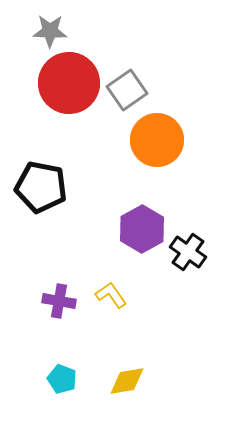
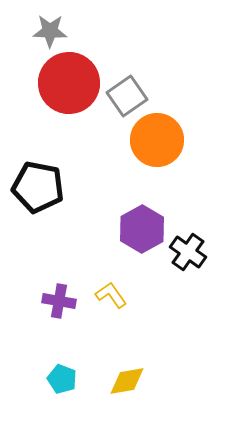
gray square: moved 6 px down
black pentagon: moved 3 px left
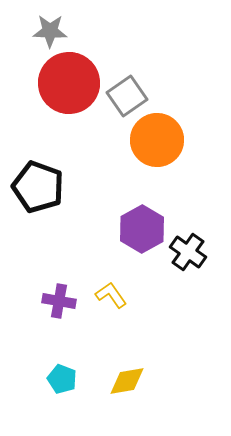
black pentagon: rotated 9 degrees clockwise
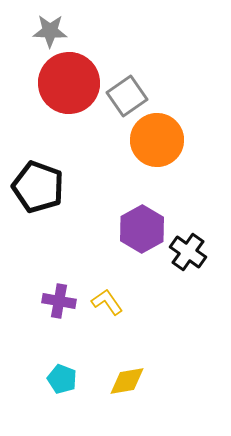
yellow L-shape: moved 4 px left, 7 px down
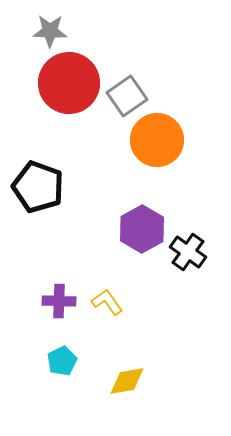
purple cross: rotated 8 degrees counterclockwise
cyan pentagon: moved 18 px up; rotated 24 degrees clockwise
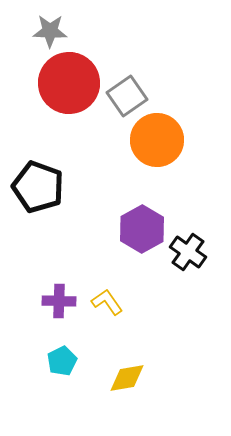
yellow diamond: moved 3 px up
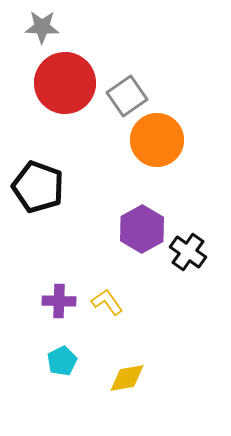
gray star: moved 8 px left, 4 px up
red circle: moved 4 px left
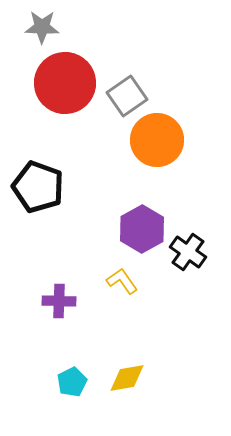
yellow L-shape: moved 15 px right, 21 px up
cyan pentagon: moved 10 px right, 21 px down
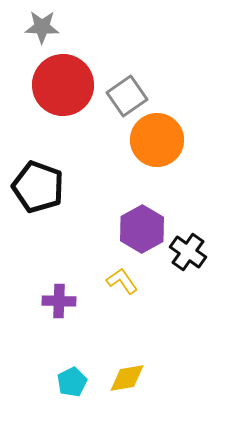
red circle: moved 2 px left, 2 px down
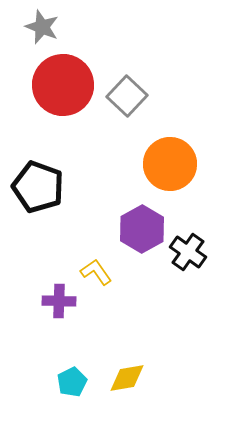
gray star: rotated 20 degrees clockwise
gray square: rotated 12 degrees counterclockwise
orange circle: moved 13 px right, 24 px down
yellow L-shape: moved 26 px left, 9 px up
